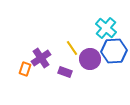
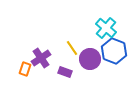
blue hexagon: rotated 25 degrees clockwise
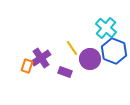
orange rectangle: moved 2 px right, 3 px up
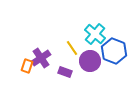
cyan cross: moved 11 px left, 6 px down
purple circle: moved 2 px down
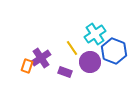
cyan cross: rotated 15 degrees clockwise
purple circle: moved 1 px down
